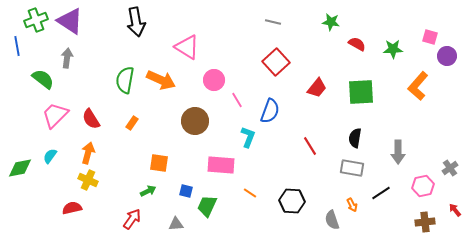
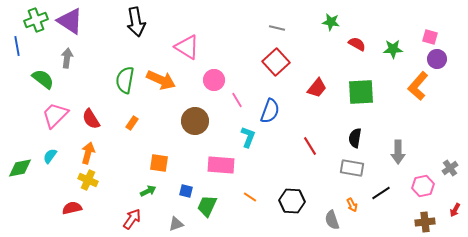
gray line at (273, 22): moved 4 px right, 6 px down
purple circle at (447, 56): moved 10 px left, 3 px down
orange line at (250, 193): moved 4 px down
red arrow at (455, 210): rotated 112 degrees counterclockwise
gray triangle at (176, 224): rotated 14 degrees counterclockwise
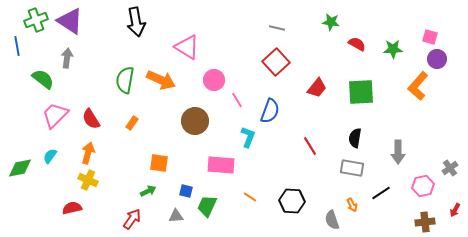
gray triangle at (176, 224): moved 8 px up; rotated 14 degrees clockwise
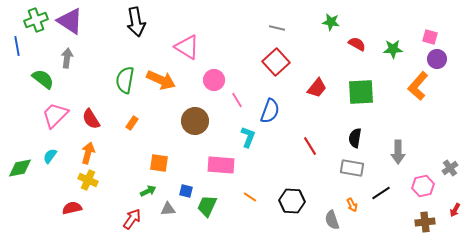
gray triangle at (176, 216): moved 8 px left, 7 px up
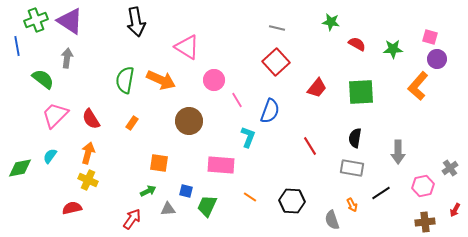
brown circle at (195, 121): moved 6 px left
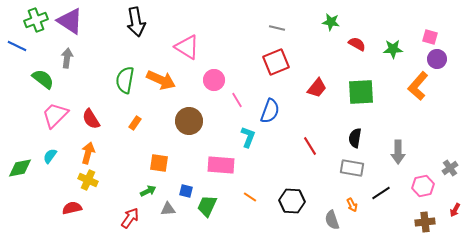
blue line at (17, 46): rotated 54 degrees counterclockwise
red square at (276, 62): rotated 20 degrees clockwise
orange rectangle at (132, 123): moved 3 px right
red arrow at (132, 219): moved 2 px left, 1 px up
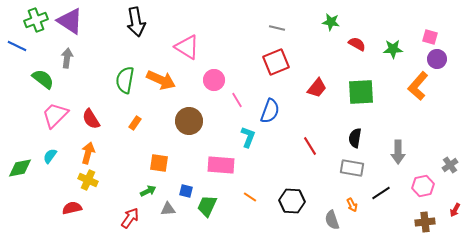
gray cross at (450, 168): moved 3 px up
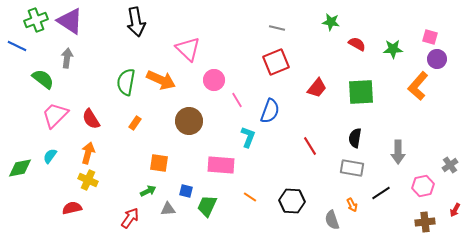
pink triangle at (187, 47): moved 1 px right, 2 px down; rotated 12 degrees clockwise
green semicircle at (125, 80): moved 1 px right, 2 px down
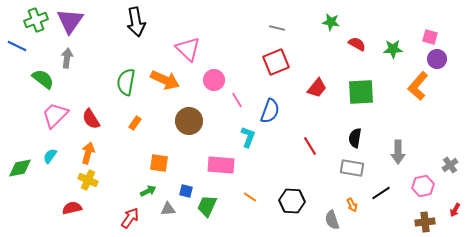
purple triangle at (70, 21): rotated 32 degrees clockwise
orange arrow at (161, 80): moved 4 px right
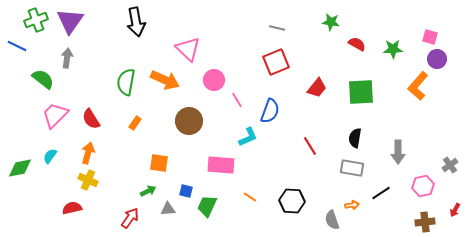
cyan L-shape at (248, 137): rotated 45 degrees clockwise
orange arrow at (352, 205): rotated 72 degrees counterclockwise
